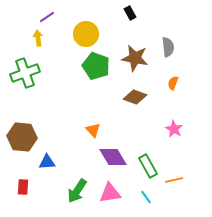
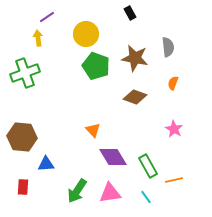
blue triangle: moved 1 px left, 2 px down
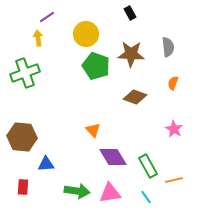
brown star: moved 4 px left, 4 px up; rotated 8 degrees counterclockwise
green arrow: rotated 115 degrees counterclockwise
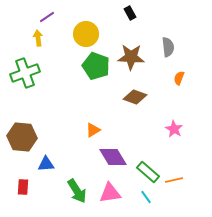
brown star: moved 3 px down
orange semicircle: moved 6 px right, 5 px up
orange triangle: rotated 42 degrees clockwise
green rectangle: moved 6 px down; rotated 20 degrees counterclockwise
green arrow: rotated 50 degrees clockwise
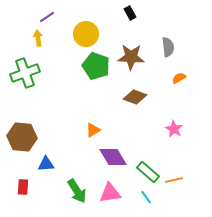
orange semicircle: rotated 40 degrees clockwise
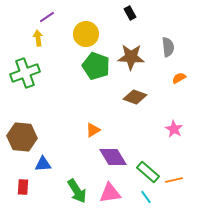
blue triangle: moved 3 px left
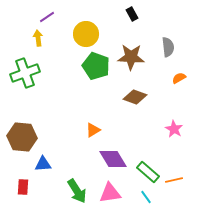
black rectangle: moved 2 px right, 1 px down
purple diamond: moved 2 px down
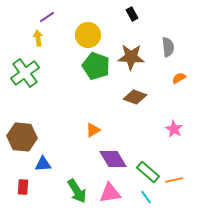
yellow circle: moved 2 px right, 1 px down
green cross: rotated 16 degrees counterclockwise
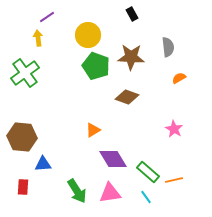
brown diamond: moved 8 px left
